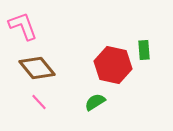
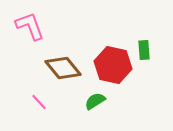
pink L-shape: moved 7 px right
brown diamond: moved 26 px right
green semicircle: moved 1 px up
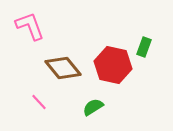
green rectangle: moved 3 px up; rotated 24 degrees clockwise
green semicircle: moved 2 px left, 6 px down
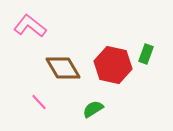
pink L-shape: rotated 32 degrees counterclockwise
green rectangle: moved 2 px right, 7 px down
brown diamond: rotated 9 degrees clockwise
green semicircle: moved 2 px down
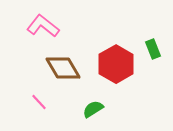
pink L-shape: moved 13 px right
green rectangle: moved 7 px right, 5 px up; rotated 42 degrees counterclockwise
red hexagon: moved 3 px right, 1 px up; rotated 18 degrees clockwise
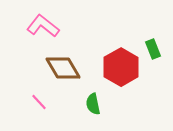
red hexagon: moved 5 px right, 3 px down
green semicircle: moved 5 px up; rotated 70 degrees counterclockwise
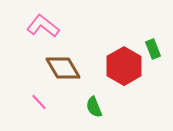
red hexagon: moved 3 px right, 1 px up
green semicircle: moved 1 px right, 3 px down; rotated 10 degrees counterclockwise
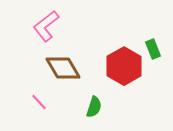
pink L-shape: moved 3 px right; rotated 76 degrees counterclockwise
green semicircle: rotated 140 degrees counterclockwise
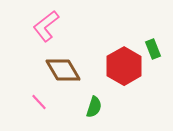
brown diamond: moved 2 px down
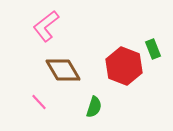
red hexagon: rotated 9 degrees counterclockwise
